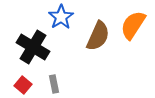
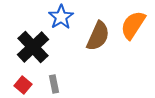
black cross: rotated 16 degrees clockwise
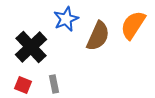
blue star: moved 5 px right, 2 px down; rotated 10 degrees clockwise
black cross: moved 2 px left
red square: rotated 18 degrees counterclockwise
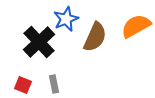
orange semicircle: moved 3 px right, 1 px down; rotated 28 degrees clockwise
brown semicircle: moved 3 px left, 1 px down
black cross: moved 8 px right, 5 px up
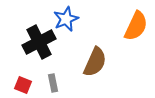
orange semicircle: rotated 144 degrees clockwise
brown semicircle: moved 25 px down
black cross: rotated 16 degrees clockwise
gray rectangle: moved 1 px left, 1 px up
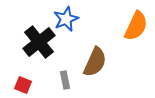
black cross: rotated 12 degrees counterclockwise
gray rectangle: moved 12 px right, 3 px up
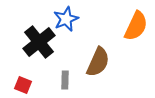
brown semicircle: moved 3 px right
gray rectangle: rotated 12 degrees clockwise
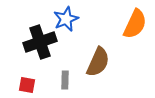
orange semicircle: moved 1 px left, 2 px up
black cross: moved 1 px right; rotated 20 degrees clockwise
red square: moved 4 px right; rotated 12 degrees counterclockwise
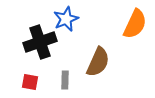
red square: moved 3 px right, 3 px up
